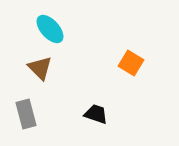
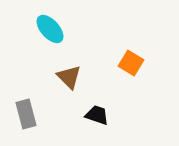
brown triangle: moved 29 px right, 9 px down
black trapezoid: moved 1 px right, 1 px down
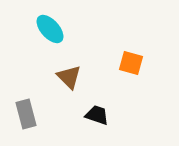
orange square: rotated 15 degrees counterclockwise
